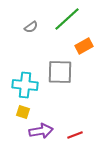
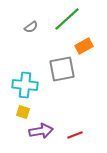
gray square: moved 2 px right, 3 px up; rotated 12 degrees counterclockwise
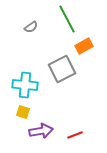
green line: rotated 76 degrees counterclockwise
gray square: rotated 16 degrees counterclockwise
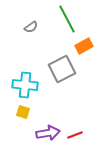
purple arrow: moved 7 px right, 2 px down
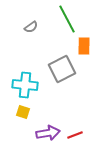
orange rectangle: rotated 60 degrees counterclockwise
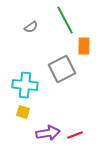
green line: moved 2 px left, 1 px down
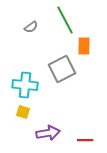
red line: moved 10 px right, 5 px down; rotated 21 degrees clockwise
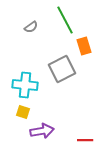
orange rectangle: rotated 18 degrees counterclockwise
purple arrow: moved 6 px left, 2 px up
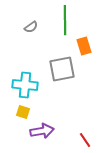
green line: rotated 28 degrees clockwise
gray square: rotated 16 degrees clockwise
red line: rotated 56 degrees clockwise
